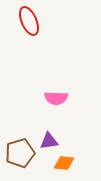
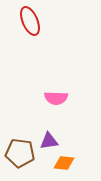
red ellipse: moved 1 px right
brown pentagon: rotated 24 degrees clockwise
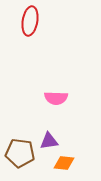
red ellipse: rotated 32 degrees clockwise
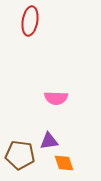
brown pentagon: moved 2 px down
orange diamond: rotated 65 degrees clockwise
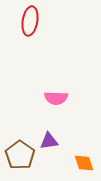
brown pentagon: rotated 28 degrees clockwise
orange diamond: moved 20 px right
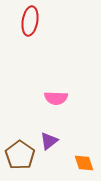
purple triangle: rotated 30 degrees counterclockwise
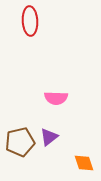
red ellipse: rotated 12 degrees counterclockwise
purple triangle: moved 4 px up
brown pentagon: moved 13 px up; rotated 24 degrees clockwise
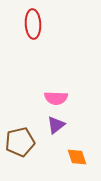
red ellipse: moved 3 px right, 3 px down
purple triangle: moved 7 px right, 12 px up
orange diamond: moved 7 px left, 6 px up
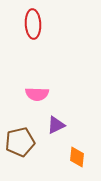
pink semicircle: moved 19 px left, 4 px up
purple triangle: rotated 12 degrees clockwise
orange diamond: rotated 25 degrees clockwise
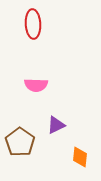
pink semicircle: moved 1 px left, 9 px up
brown pentagon: rotated 24 degrees counterclockwise
orange diamond: moved 3 px right
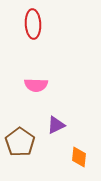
orange diamond: moved 1 px left
